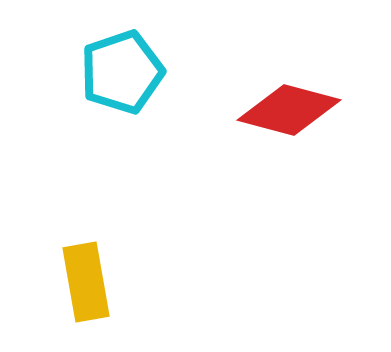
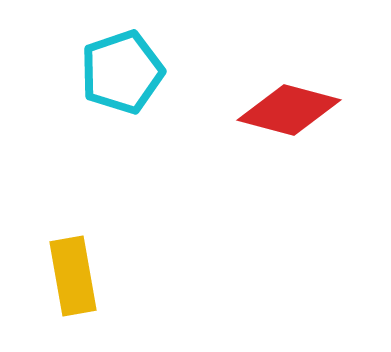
yellow rectangle: moved 13 px left, 6 px up
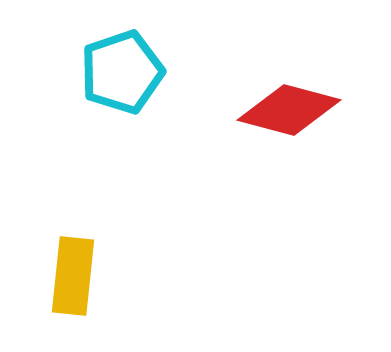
yellow rectangle: rotated 16 degrees clockwise
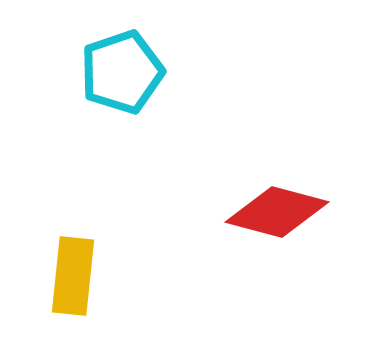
red diamond: moved 12 px left, 102 px down
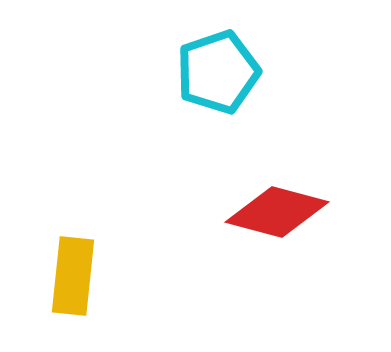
cyan pentagon: moved 96 px right
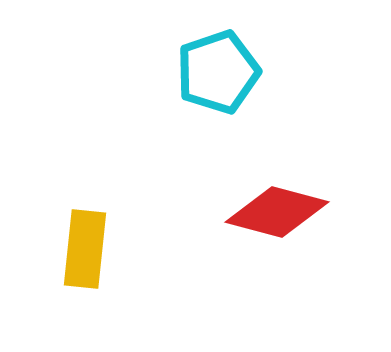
yellow rectangle: moved 12 px right, 27 px up
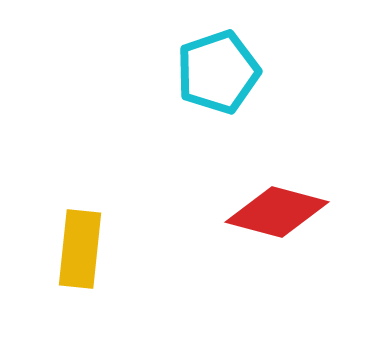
yellow rectangle: moved 5 px left
